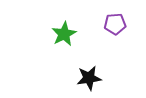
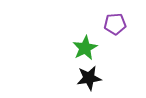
green star: moved 21 px right, 14 px down
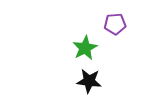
black star: moved 3 px down; rotated 15 degrees clockwise
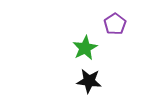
purple pentagon: rotated 30 degrees counterclockwise
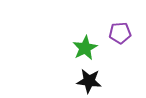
purple pentagon: moved 5 px right, 9 px down; rotated 30 degrees clockwise
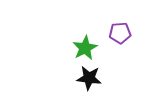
black star: moved 3 px up
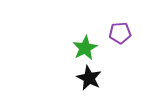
black star: rotated 20 degrees clockwise
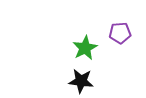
black star: moved 8 px left, 3 px down; rotated 20 degrees counterclockwise
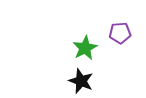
black star: rotated 15 degrees clockwise
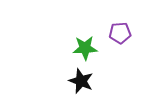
green star: rotated 25 degrees clockwise
